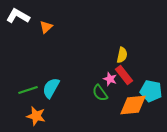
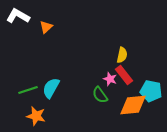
green semicircle: moved 2 px down
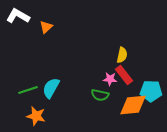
pink star: rotated 16 degrees counterclockwise
cyan pentagon: rotated 10 degrees counterclockwise
green semicircle: rotated 42 degrees counterclockwise
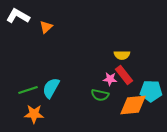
yellow semicircle: rotated 77 degrees clockwise
orange star: moved 2 px left, 2 px up; rotated 12 degrees counterclockwise
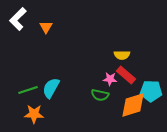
white L-shape: moved 3 px down; rotated 75 degrees counterclockwise
orange triangle: rotated 16 degrees counterclockwise
red rectangle: moved 2 px right; rotated 12 degrees counterclockwise
orange diamond: rotated 12 degrees counterclockwise
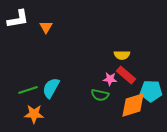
white L-shape: rotated 145 degrees counterclockwise
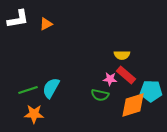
orange triangle: moved 3 px up; rotated 32 degrees clockwise
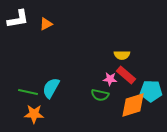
green line: moved 2 px down; rotated 30 degrees clockwise
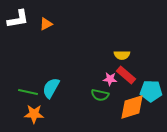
orange diamond: moved 1 px left, 2 px down
